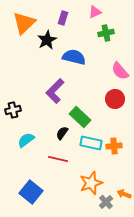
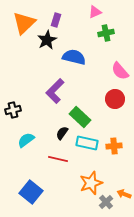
purple rectangle: moved 7 px left, 2 px down
cyan rectangle: moved 4 px left
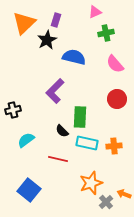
pink semicircle: moved 5 px left, 7 px up
red circle: moved 2 px right
green rectangle: rotated 50 degrees clockwise
black semicircle: moved 2 px up; rotated 80 degrees counterclockwise
blue square: moved 2 px left, 2 px up
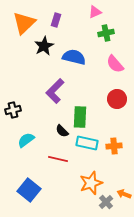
black star: moved 3 px left, 6 px down
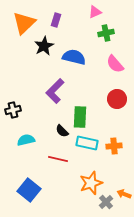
cyan semicircle: rotated 24 degrees clockwise
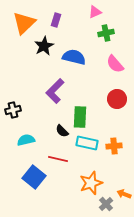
blue square: moved 5 px right, 13 px up
gray cross: moved 2 px down
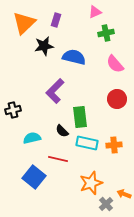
black star: rotated 18 degrees clockwise
green rectangle: rotated 10 degrees counterclockwise
cyan semicircle: moved 6 px right, 2 px up
orange cross: moved 1 px up
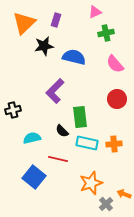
orange cross: moved 1 px up
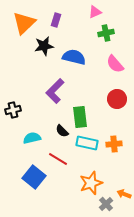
red line: rotated 18 degrees clockwise
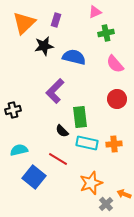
cyan semicircle: moved 13 px left, 12 px down
